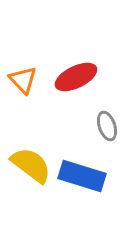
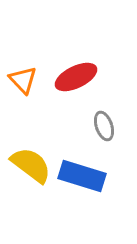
gray ellipse: moved 3 px left
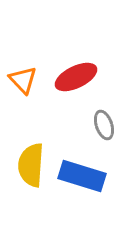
gray ellipse: moved 1 px up
yellow semicircle: rotated 123 degrees counterclockwise
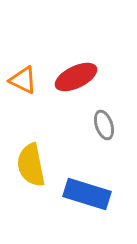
orange triangle: rotated 20 degrees counterclockwise
yellow semicircle: rotated 15 degrees counterclockwise
blue rectangle: moved 5 px right, 18 px down
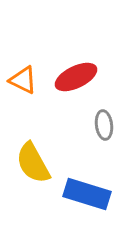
gray ellipse: rotated 12 degrees clockwise
yellow semicircle: moved 2 px right, 2 px up; rotated 18 degrees counterclockwise
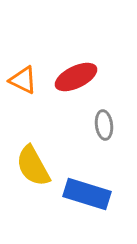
yellow semicircle: moved 3 px down
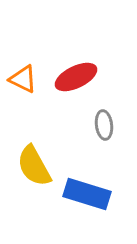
orange triangle: moved 1 px up
yellow semicircle: moved 1 px right
